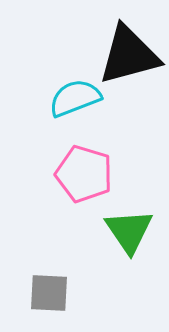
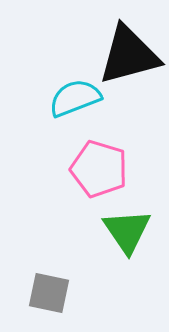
pink pentagon: moved 15 px right, 5 px up
green triangle: moved 2 px left
gray square: rotated 9 degrees clockwise
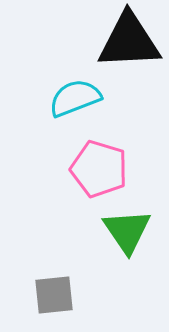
black triangle: moved 14 px up; rotated 12 degrees clockwise
gray square: moved 5 px right, 2 px down; rotated 18 degrees counterclockwise
